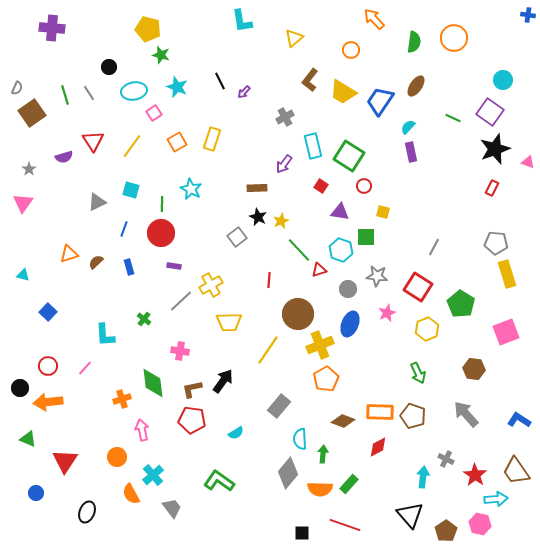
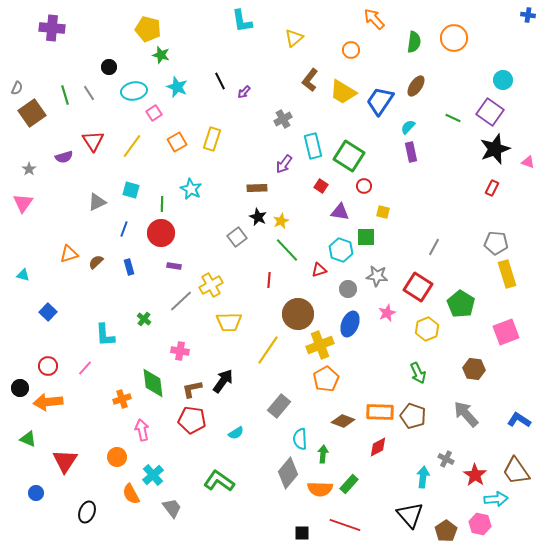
gray cross at (285, 117): moved 2 px left, 2 px down
green line at (299, 250): moved 12 px left
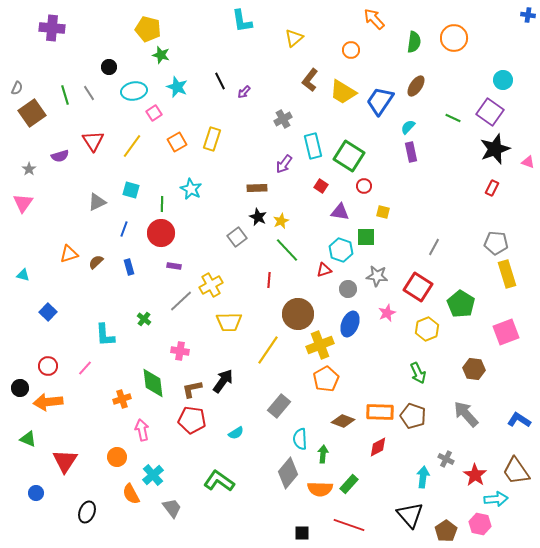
purple semicircle at (64, 157): moved 4 px left, 1 px up
red triangle at (319, 270): moved 5 px right
red line at (345, 525): moved 4 px right
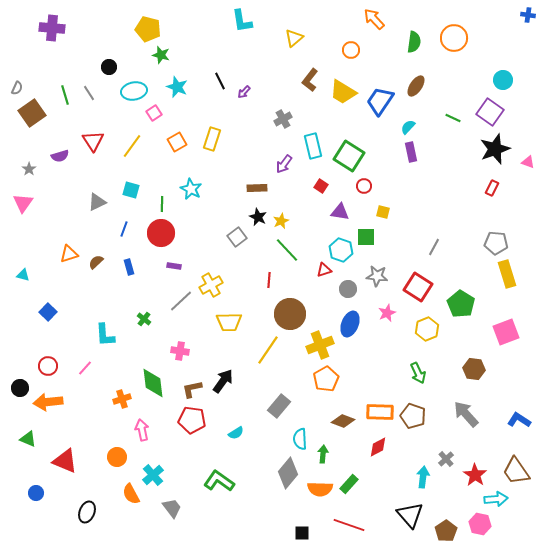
brown circle at (298, 314): moved 8 px left
gray cross at (446, 459): rotated 21 degrees clockwise
red triangle at (65, 461): rotated 40 degrees counterclockwise
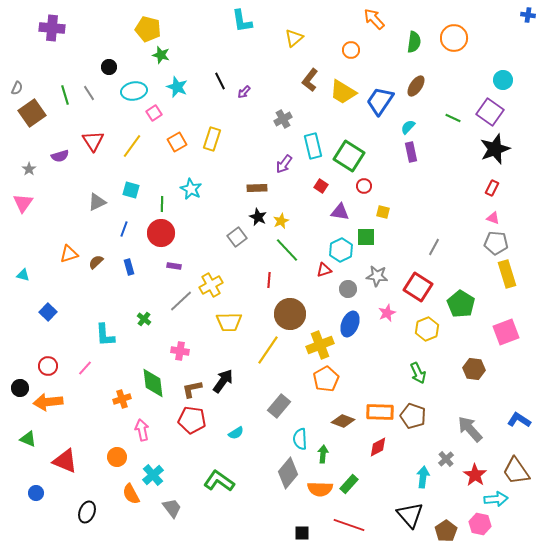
pink triangle at (528, 162): moved 35 px left, 56 px down
cyan hexagon at (341, 250): rotated 15 degrees clockwise
gray arrow at (466, 414): moved 4 px right, 15 px down
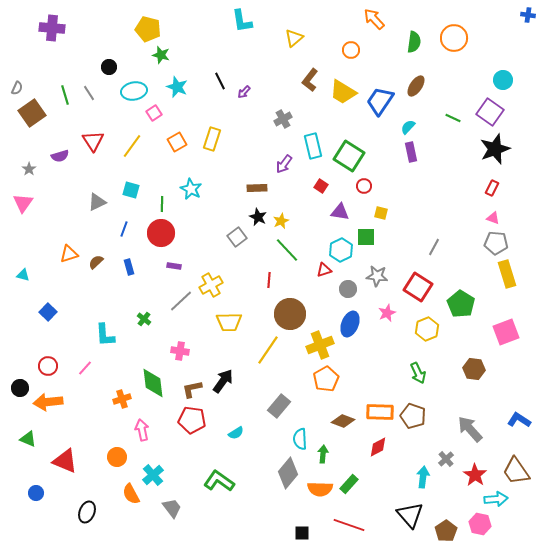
yellow square at (383, 212): moved 2 px left, 1 px down
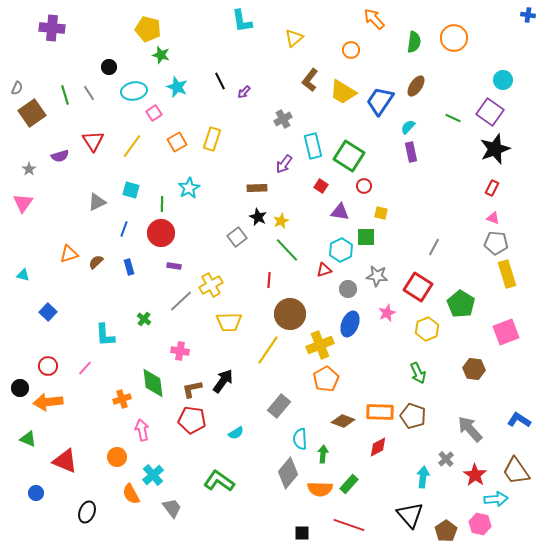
cyan star at (191, 189): moved 2 px left, 1 px up; rotated 15 degrees clockwise
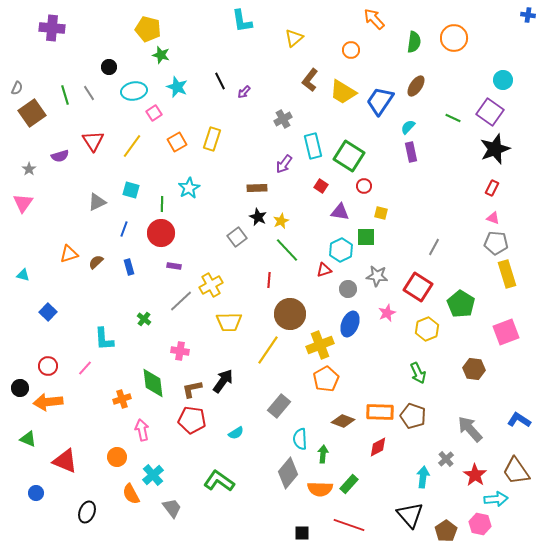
cyan L-shape at (105, 335): moved 1 px left, 4 px down
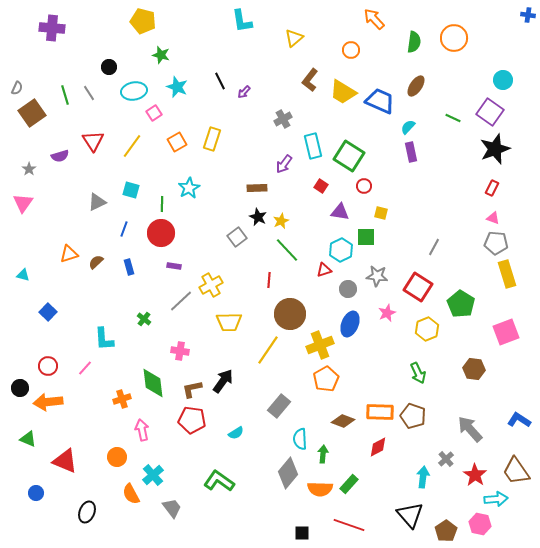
yellow pentagon at (148, 29): moved 5 px left, 8 px up
blue trapezoid at (380, 101): rotated 80 degrees clockwise
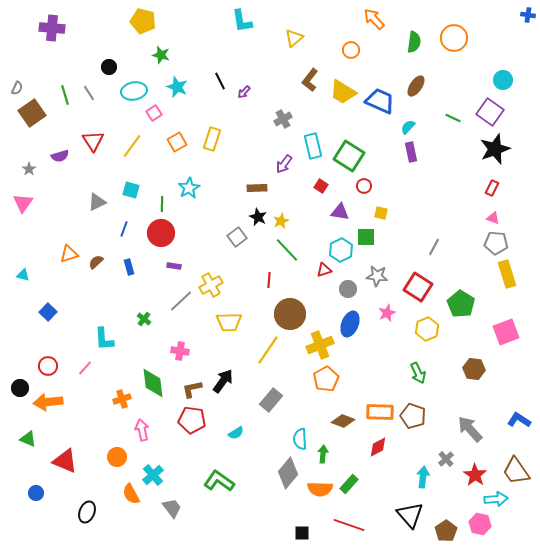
gray rectangle at (279, 406): moved 8 px left, 6 px up
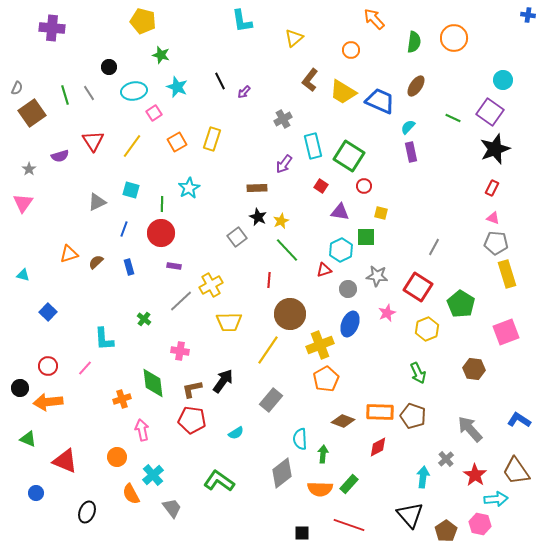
gray diamond at (288, 473): moved 6 px left; rotated 12 degrees clockwise
